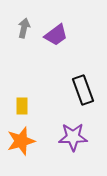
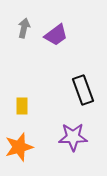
orange star: moved 2 px left, 6 px down
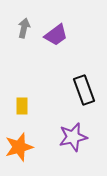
black rectangle: moved 1 px right
purple star: rotated 12 degrees counterclockwise
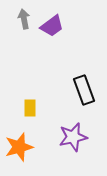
gray arrow: moved 9 px up; rotated 24 degrees counterclockwise
purple trapezoid: moved 4 px left, 9 px up
yellow rectangle: moved 8 px right, 2 px down
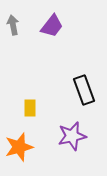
gray arrow: moved 11 px left, 6 px down
purple trapezoid: rotated 15 degrees counterclockwise
purple star: moved 1 px left, 1 px up
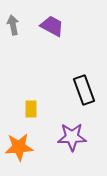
purple trapezoid: rotated 100 degrees counterclockwise
yellow rectangle: moved 1 px right, 1 px down
purple star: moved 1 px down; rotated 12 degrees clockwise
orange star: rotated 12 degrees clockwise
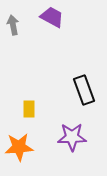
purple trapezoid: moved 9 px up
yellow rectangle: moved 2 px left
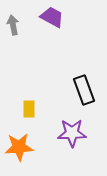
purple star: moved 4 px up
